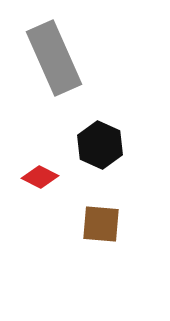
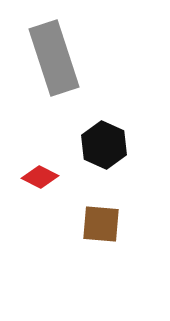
gray rectangle: rotated 6 degrees clockwise
black hexagon: moved 4 px right
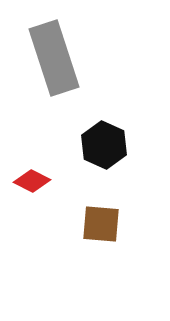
red diamond: moved 8 px left, 4 px down
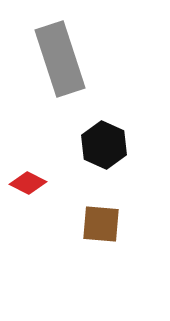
gray rectangle: moved 6 px right, 1 px down
red diamond: moved 4 px left, 2 px down
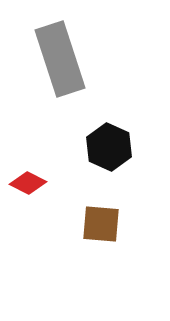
black hexagon: moved 5 px right, 2 px down
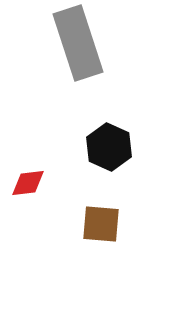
gray rectangle: moved 18 px right, 16 px up
red diamond: rotated 33 degrees counterclockwise
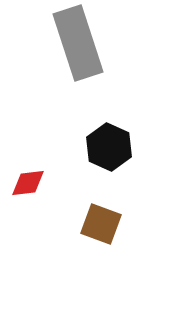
brown square: rotated 15 degrees clockwise
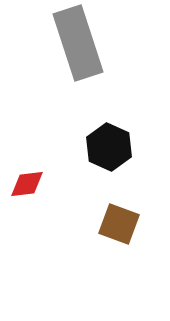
red diamond: moved 1 px left, 1 px down
brown square: moved 18 px right
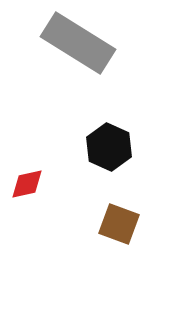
gray rectangle: rotated 40 degrees counterclockwise
red diamond: rotated 6 degrees counterclockwise
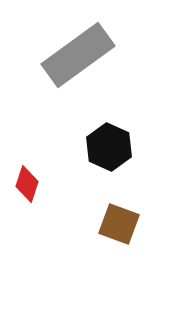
gray rectangle: moved 12 px down; rotated 68 degrees counterclockwise
red diamond: rotated 60 degrees counterclockwise
